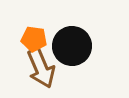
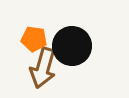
brown arrow: moved 2 px right; rotated 39 degrees clockwise
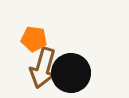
black circle: moved 1 px left, 27 px down
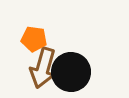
black circle: moved 1 px up
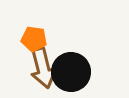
brown arrow: rotated 30 degrees counterclockwise
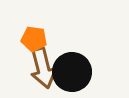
black circle: moved 1 px right
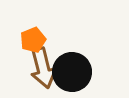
orange pentagon: moved 1 px left, 1 px down; rotated 30 degrees counterclockwise
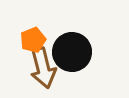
black circle: moved 20 px up
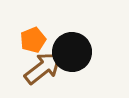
brown arrow: rotated 114 degrees counterclockwise
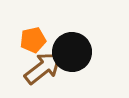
orange pentagon: rotated 10 degrees clockwise
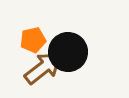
black circle: moved 4 px left
